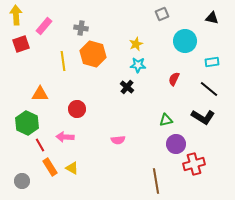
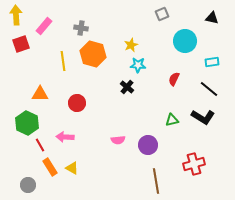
yellow star: moved 5 px left, 1 px down
red circle: moved 6 px up
green triangle: moved 6 px right
purple circle: moved 28 px left, 1 px down
gray circle: moved 6 px right, 4 px down
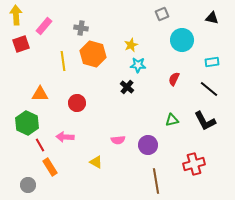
cyan circle: moved 3 px left, 1 px up
black L-shape: moved 2 px right, 4 px down; rotated 30 degrees clockwise
yellow triangle: moved 24 px right, 6 px up
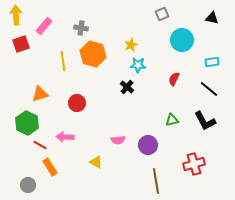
orange triangle: rotated 18 degrees counterclockwise
red line: rotated 32 degrees counterclockwise
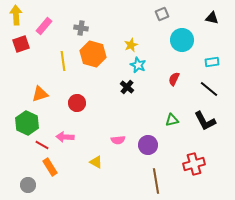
cyan star: rotated 21 degrees clockwise
red line: moved 2 px right
